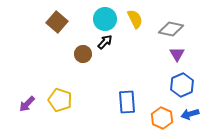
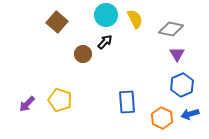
cyan circle: moved 1 px right, 4 px up
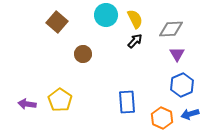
gray diamond: rotated 15 degrees counterclockwise
black arrow: moved 30 px right, 1 px up
yellow pentagon: rotated 15 degrees clockwise
purple arrow: rotated 54 degrees clockwise
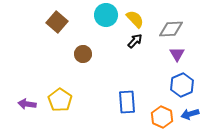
yellow semicircle: rotated 18 degrees counterclockwise
orange hexagon: moved 1 px up
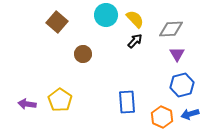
blue hexagon: rotated 10 degrees clockwise
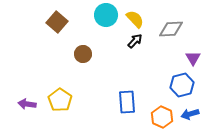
purple triangle: moved 16 px right, 4 px down
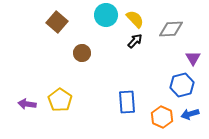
brown circle: moved 1 px left, 1 px up
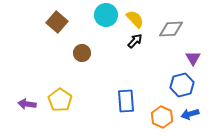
blue rectangle: moved 1 px left, 1 px up
